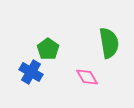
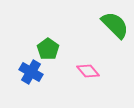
green semicircle: moved 6 px right, 18 px up; rotated 36 degrees counterclockwise
pink diamond: moved 1 px right, 6 px up; rotated 10 degrees counterclockwise
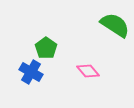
green semicircle: rotated 12 degrees counterclockwise
green pentagon: moved 2 px left, 1 px up
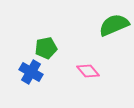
green semicircle: moved 1 px left; rotated 56 degrees counterclockwise
green pentagon: rotated 25 degrees clockwise
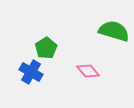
green semicircle: moved 6 px down; rotated 40 degrees clockwise
green pentagon: rotated 20 degrees counterclockwise
